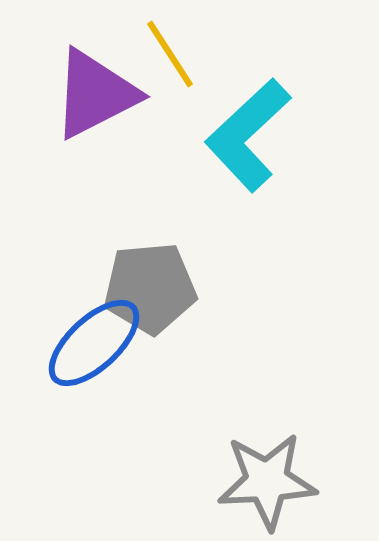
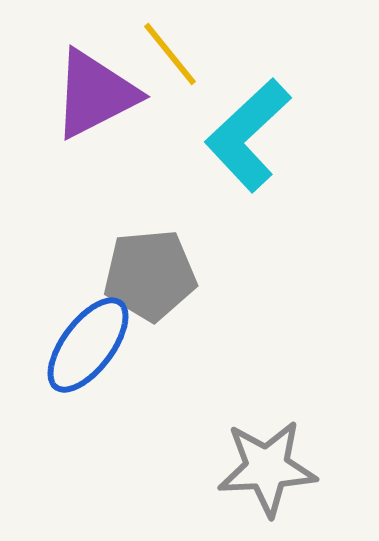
yellow line: rotated 6 degrees counterclockwise
gray pentagon: moved 13 px up
blue ellipse: moved 6 px left, 2 px down; rotated 10 degrees counterclockwise
gray star: moved 13 px up
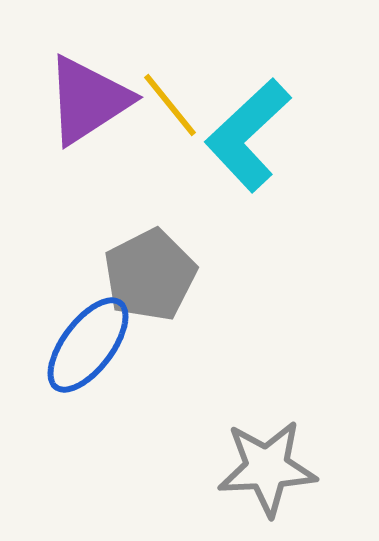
yellow line: moved 51 px down
purple triangle: moved 7 px left, 6 px down; rotated 6 degrees counterclockwise
gray pentagon: rotated 22 degrees counterclockwise
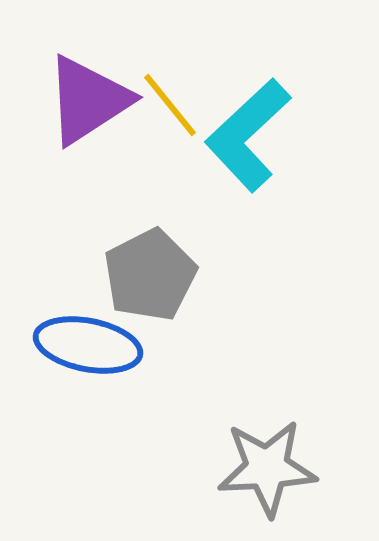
blue ellipse: rotated 64 degrees clockwise
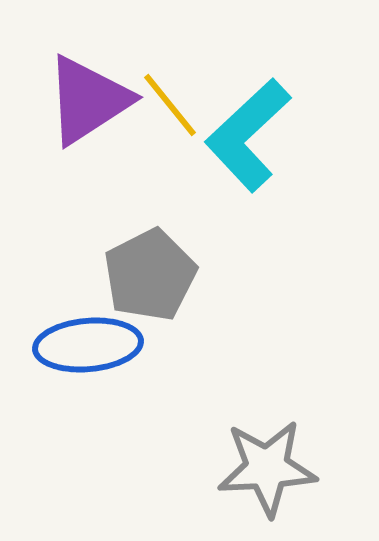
blue ellipse: rotated 16 degrees counterclockwise
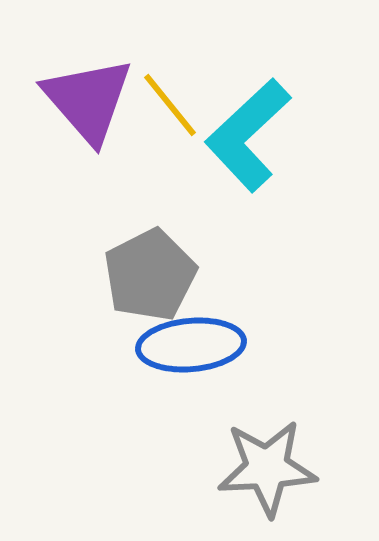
purple triangle: rotated 38 degrees counterclockwise
blue ellipse: moved 103 px right
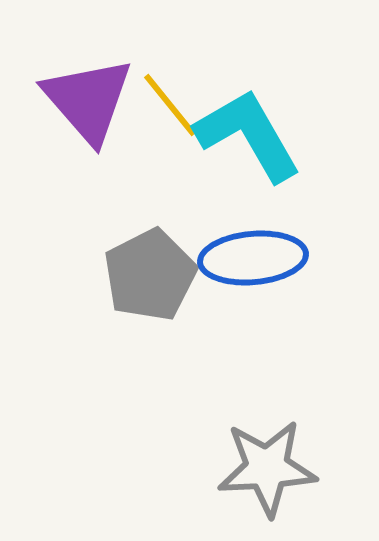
cyan L-shape: rotated 103 degrees clockwise
blue ellipse: moved 62 px right, 87 px up
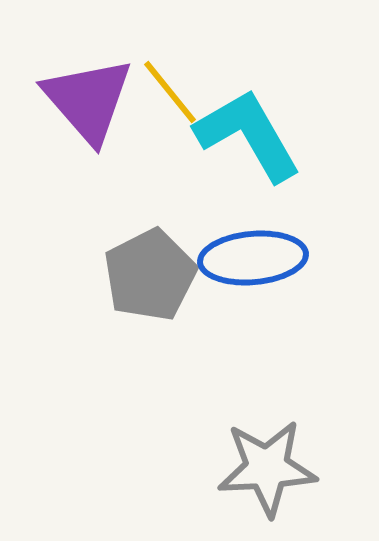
yellow line: moved 13 px up
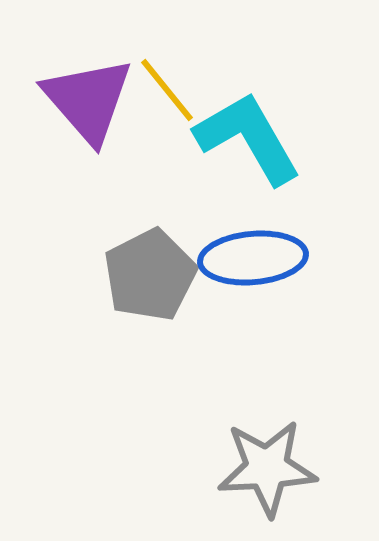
yellow line: moved 3 px left, 2 px up
cyan L-shape: moved 3 px down
